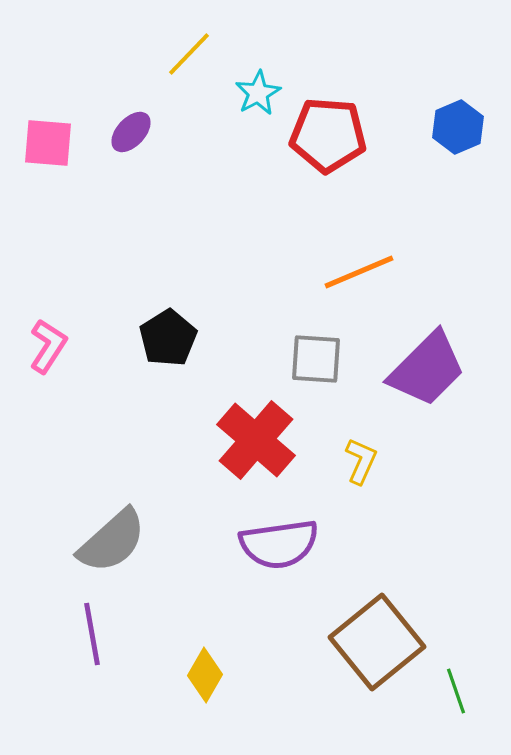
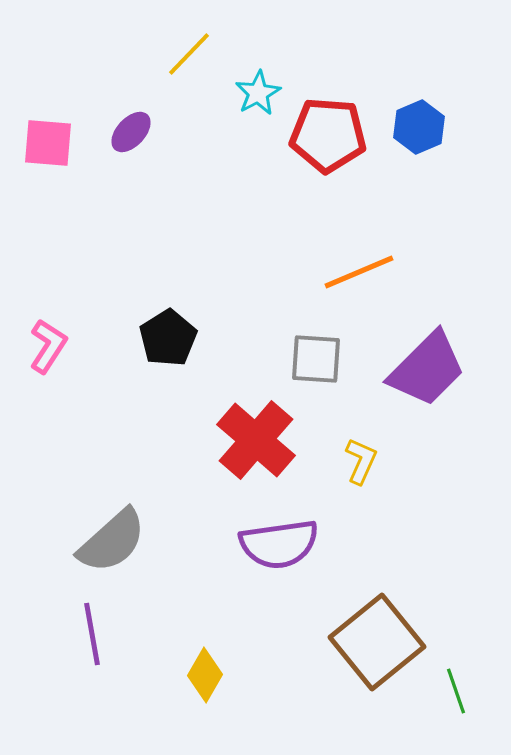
blue hexagon: moved 39 px left
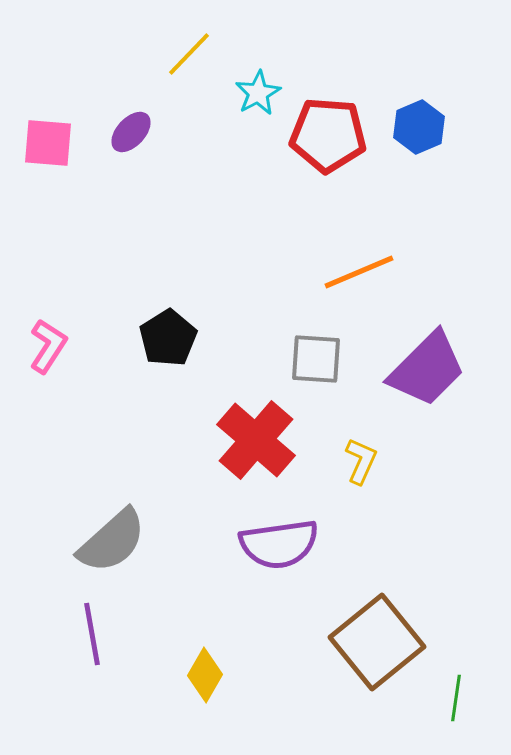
green line: moved 7 px down; rotated 27 degrees clockwise
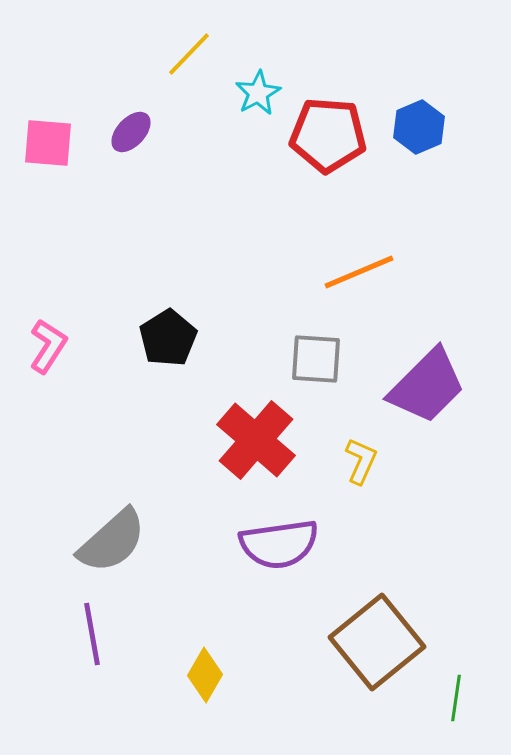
purple trapezoid: moved 17 px down
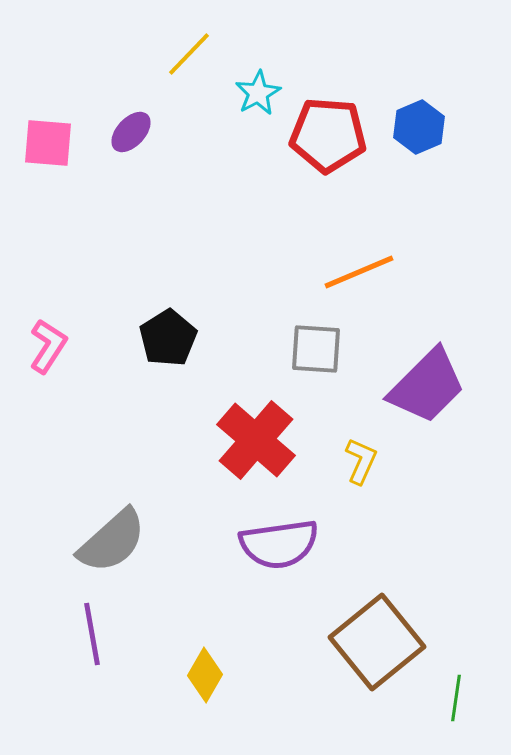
gray square: moved 10 px up
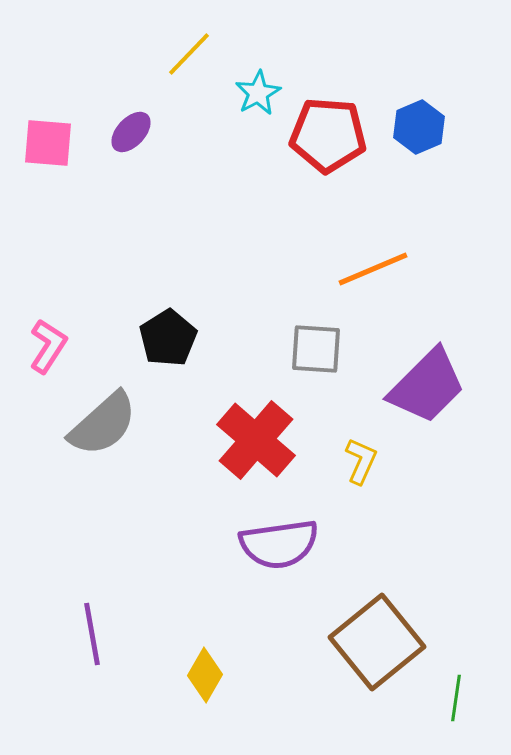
orange line: moved 14 px right, 3 px up
gray semicircle: moved 9 px left, 117 px up
